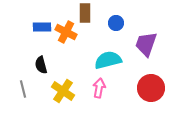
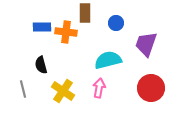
orange cross: rotated 20 degrees counterclockwise
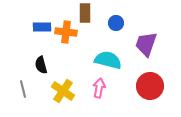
cyan semicircle: rotated 28 degrees clockwise
red circle: moved 1 px left, 2 px up
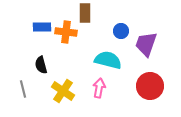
blue circle: moved 5 px right, 8 px down
